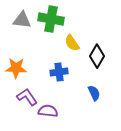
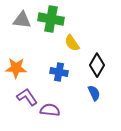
black diamond: moved 9 px down
blue cross: rotated 18 degrees clockwise
purple semicircle: moved 2 px right, 1 px up
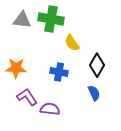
purple semicircle: moved 1 px up
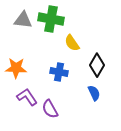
gray triangle: moved 1 px right
purple semicircle: rotated 126 degrees counterclockwise
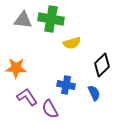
yellow semicircle: rotated 72 degrees counterclockwise
black diamond: moved 5 px right; rotated 15 degrees clockwise
blue cross: moved 7 px right, 13 px down
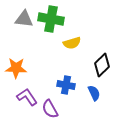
gray triangle: moved 1 px right, 1 px up
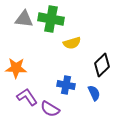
purple semicircle: rotated 30 degrees counterclockwise
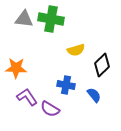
yellow semicircle: moved 4 px right, 7 px down
blue semicircle: moved 2 px down; rotated 14 degrees counterclockwise
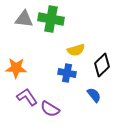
blue cross: moved 1 px right, 12 px up
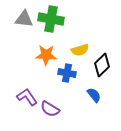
yellow semicircle: moved 4 px right
orange star: moved 30 px right, 13 px up
